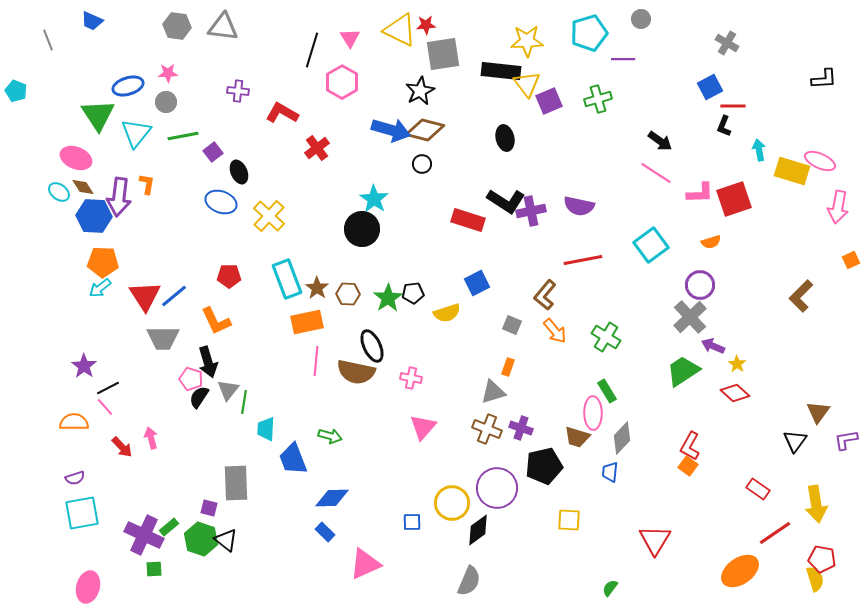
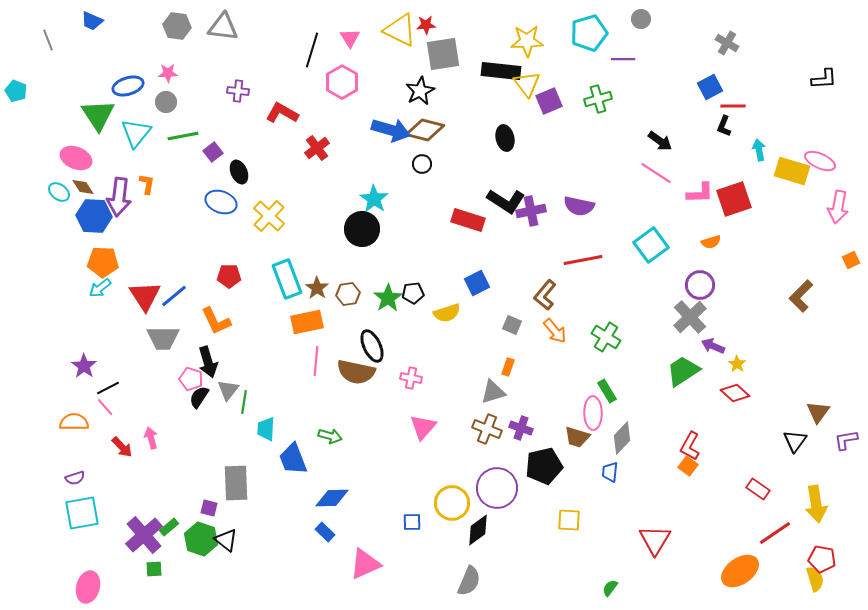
brown hexagon at (348, 294): rotated 10 degrees counterclockwise
purple cross at (144, 535): rotated 24 degrees clockwise
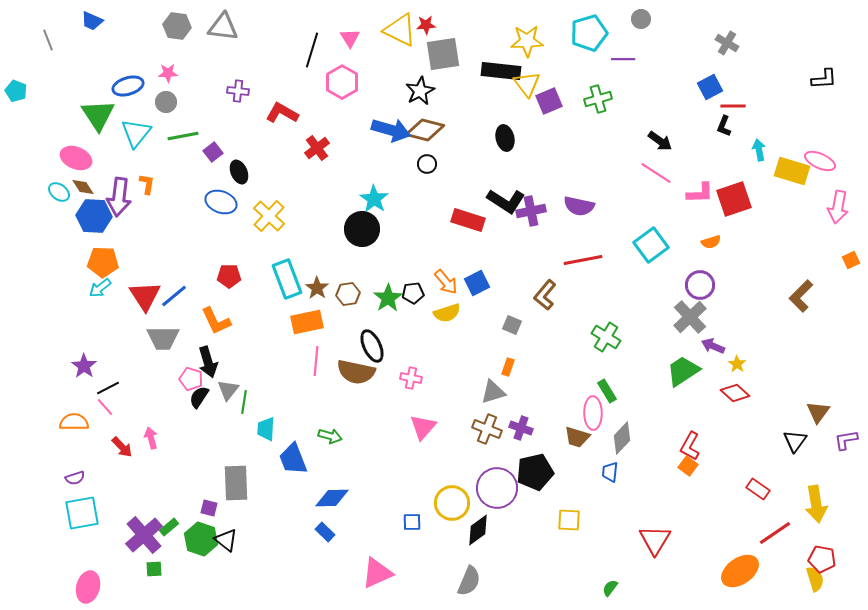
black circle at (422, 164): moved 5 px right
orange arrow at (555, 331): moved 109 px left, 49 px up
black pentagon at (544, 466): moved 9 px left, 6 px down
pink triangle at (365, 564): moved 12 px right, 9 px down
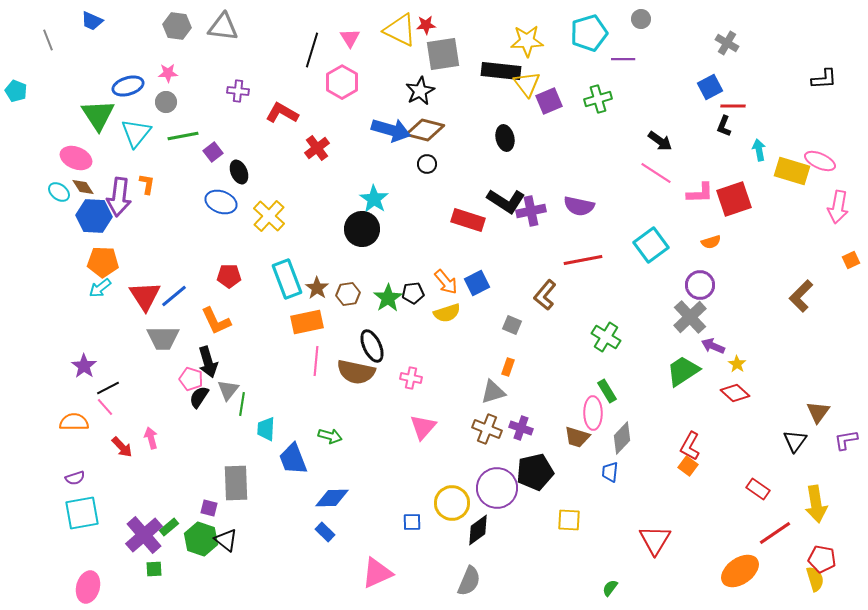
green line at (244, 402): moved 2 px left, 2 px down
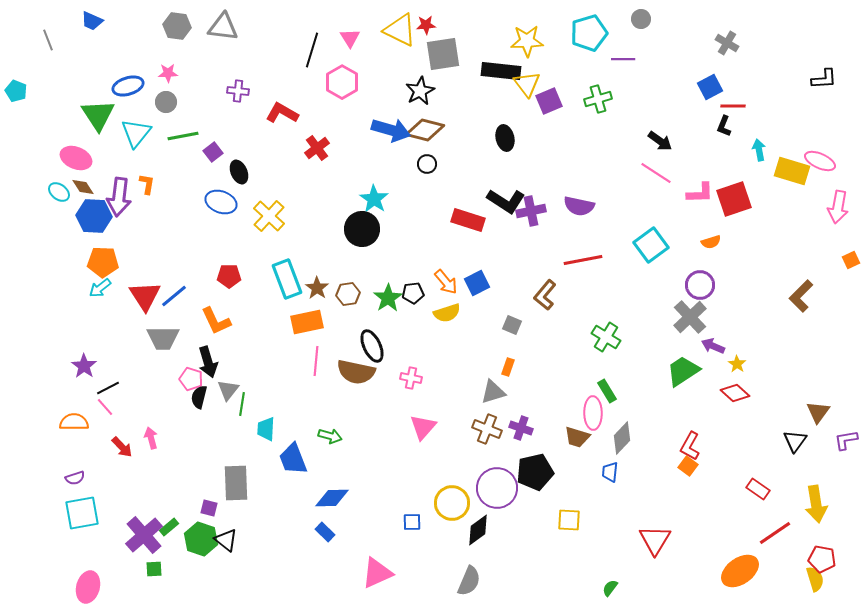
black semicircle at (199, 397): rotated 20 degrees counterclockwise
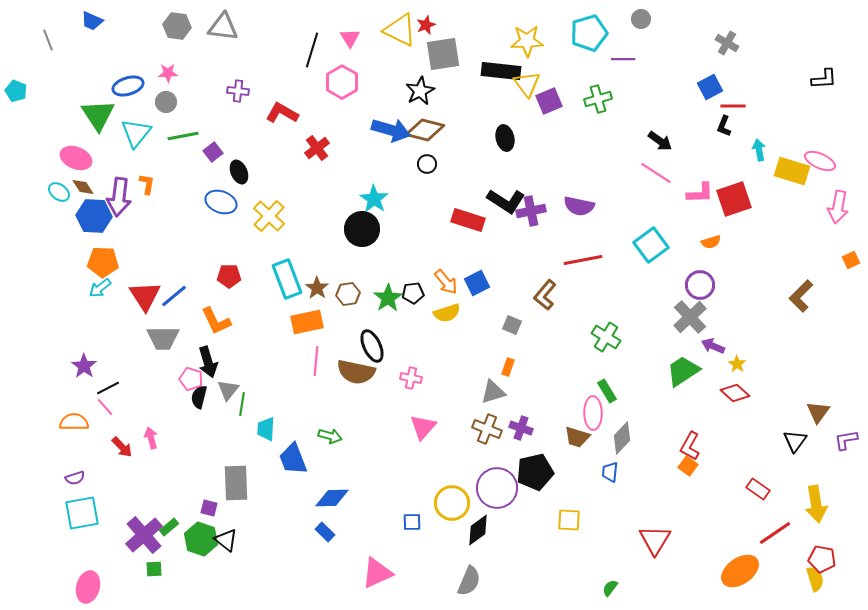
red star at (426, 25): rotated 18 degrees counterclockwise
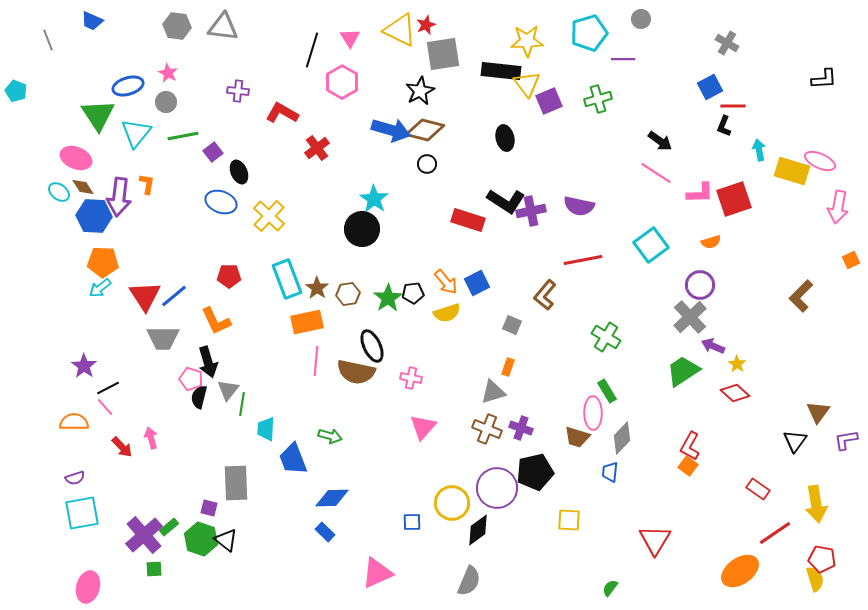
pink star at (168, 73): rotated 30 degrees clockwise
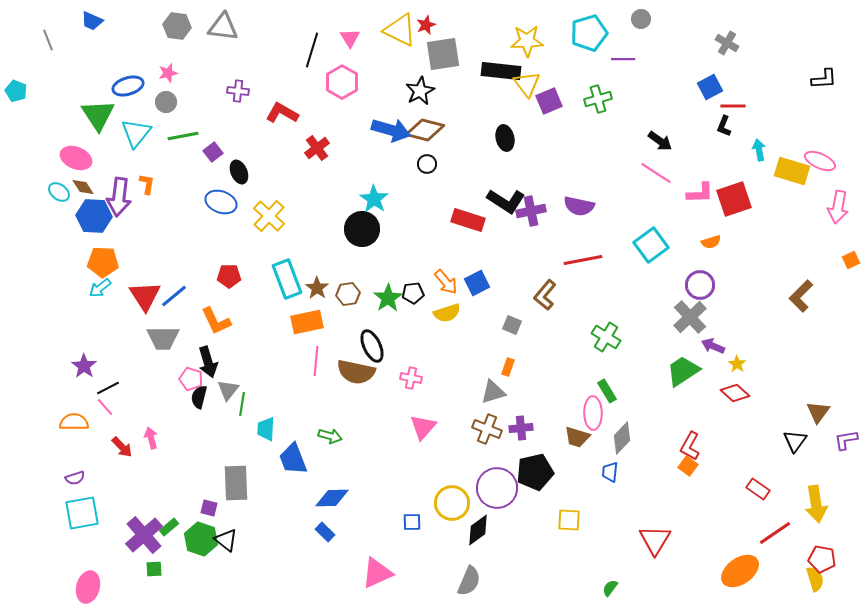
pink star at (168, 73): rotated 30 degrees clockwise
purple cross at (521, 428): rotated 25 degrees counterclockwise
